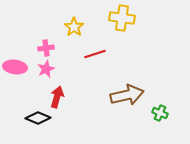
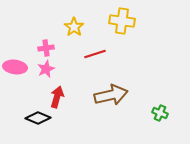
yellow cross: moved 3 px down
brown arrow: moved 16 px left
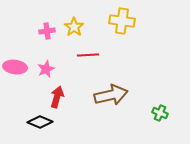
pink cross: moved 1 px right, 17 px up
red line: moved 7 px left, 1 px down; rotated 15 degrees clockwise
black diamond: moved 2 px right, 4 px down
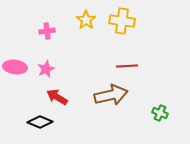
yellow star: moved 12 px right, 7 px up
red line: moved 39 px right, 11 px down
red arrow: rotated 75 degrees counterclockwise
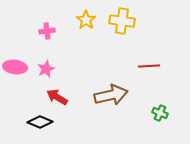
red line: moved 22 px right
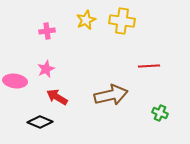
yellow star: rotated 12 degrees clockwise
pink ellipse: moved 14 px down
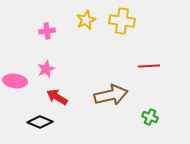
green cross: moved 10 px left, 4 px down
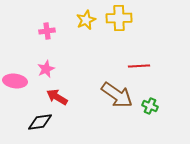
yellow cross: moved 3 px left, 3 px up; rotated 10 degrees counterclockwise
red line: moved 10 px left
brown arrow: moved 6 px right; rotated 48 degrees clockwise
green cross: moved 11 px up
black diamond: rotated 30 degrees counterclockwise
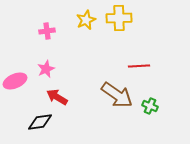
pink ellipse: rotated 30 degrees counterclockwise
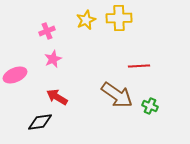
pink cross: rotated 14 degrees counterclockwise
pink star: moved 7 px right, 10 px up
pink ellipse: moved 6 px up
